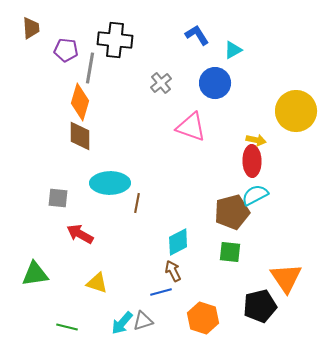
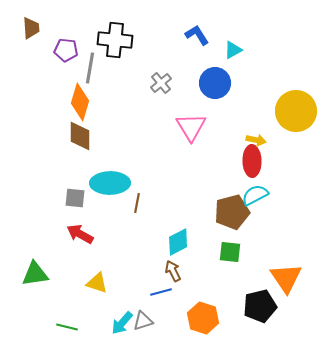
pink triangle: rotated 40 degrees clockwise
gray square: moved 17 px right
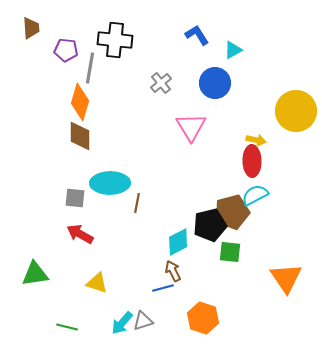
blue line: moved 2 px right, 4 px up
black pentagon: moved 50 px left, 81 px up
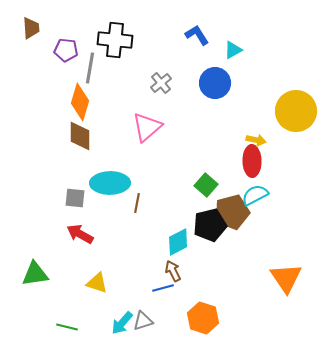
pink triangle: moved 44 px left; rotated 20 degrees clockwise
green square: moved 24 px left, 67 px up; rotated 35 degrees clockwise
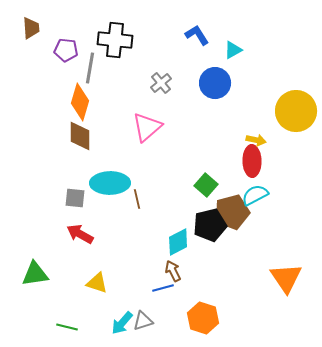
brown line: moved 4 px up; rotated 24 degrees counterclockwise
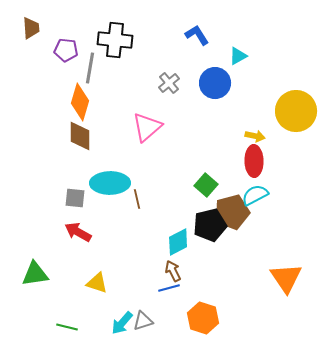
cyan triangle: moved 5 px right, 6 px down
gray cross: moved 8 px right
yellow arrow: moved 1 px left, 4 px up
red ellipse: moved 2 px right
red arrow: moved 2 px left, 2 px up
blue line: moved 6 px right
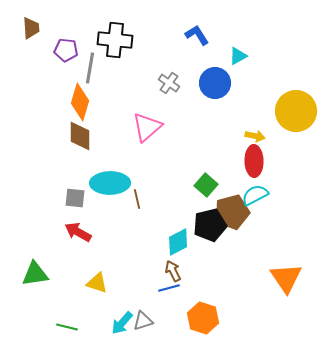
gray cross: rotated 15 degrees counterclockwise
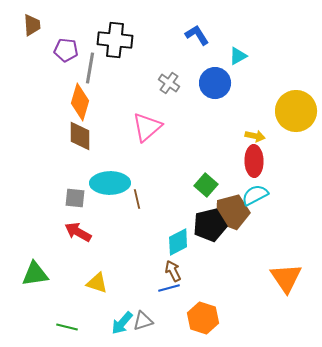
brown trapezoid: moved 1 px right, 3 px up
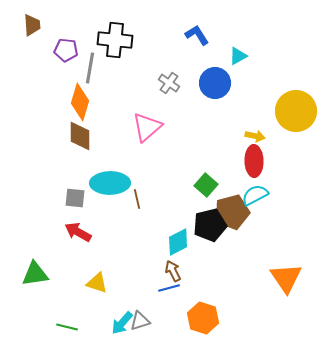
gray triangle: moved 3 px left
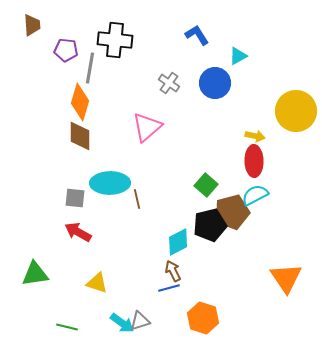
cyan arrow: rotated 95 degrees counterclockwise
